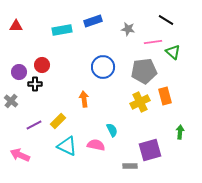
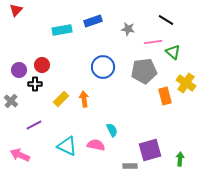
red triangle: moved 16 px up; rotated 48 degrees counterclockwise
purple circle: moved 2 px up
yellow cross: moved 46 px right, 19 px up; rotated 30 degrees counterclockwise
yellow rectangle: moved 3 px right, 22 px up
green arrow: moved 27 px down
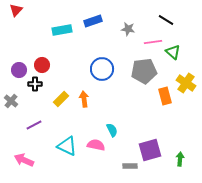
blue circle: moved 1 px left, 2 px down
pink arrow: moved 4 px right, 5 px down
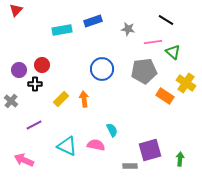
orange rectangle: rotated 42 degrees counterclockwise
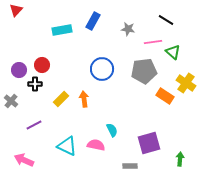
blue rectangle: rotated 42 degrees counterclockwise
purple square: moved 1 px left, 7 px up
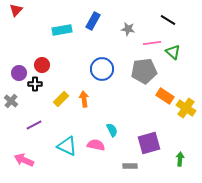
black line: moved 2 px right
pink line: moved 1 px left, 1 px down
purple circle: moved 3 px down
yellow cross: moved 25 px down
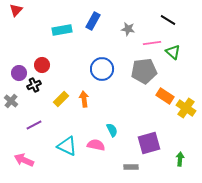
black cross: moved 1 px left, 1 px down; rotated 24 degrees counterclockwise
gray rectangle: moved 1 px right, 1 px down
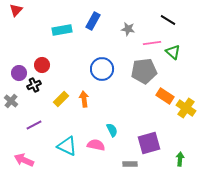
gray rectangle: moved 1 px left, 3 px up
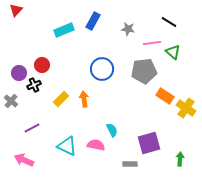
black line: moved 1 px right, 2 px down
cyan rectangle: moved 2 px right; rotated 12 degrees counterclockwise
purple line: moved 2 px left, 3 px down
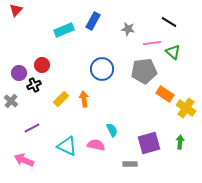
orange rectangle: moved 2 px up
green arrow: moved 17 px up
